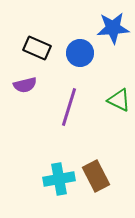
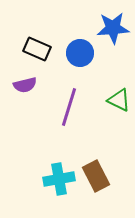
black rectangle: moved 1 px down
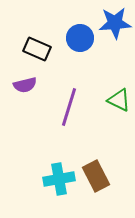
blue star: moved 2 px right, 5 px up
blue circle: moved 15 px up
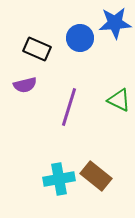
brown rectangle: rotated 24 degrees counterclockwise
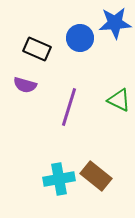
purple semicircle: rotated 30 degrees clockwise
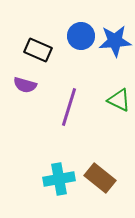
blue star: moved 18 px down
blue circle: moved 1 px right, 2 px up
black rectangle: moved 1 px right, 1 px down
brown rectangle: moved 4 px right, 2 px down
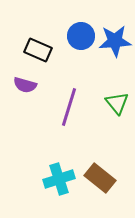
green triangle: moved 2 px left, 3 px down; rotated 25 degrees clockwise
cyan cross: rotated 8 degrees counterclockwise
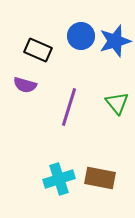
blue star: rotated 12 degrees counterclockwise
brown rectangle: rotated 28 degrees counterclockwise
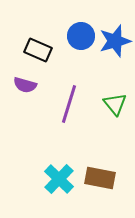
green triangle: moved 2 px left, 1 px down
purple line: moved 3 px up
cyan cross: rotated 28 degrees counterclockwise
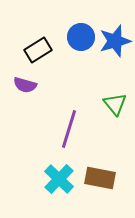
blue circle: moved 1 px down
black rectangle: rotated 56 degrees counterclockwise
purple line: moved 25 px down
